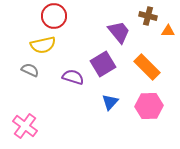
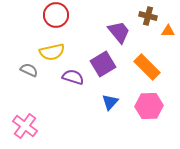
red circle: moved 2 px right, 1 px up
yellow semicircle: moved 9 px right, 7 px down
gray semicircle: moved 1 px left
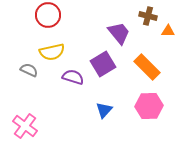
red circle: moved 8 px left
purple trapezoid: moved 1 px down
blue triangle: moved 6 px left, 8 px down
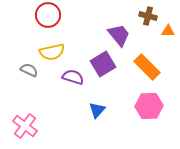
purple trapezoid: moved 2 px down
blue triangle: moved 7 px left
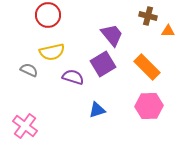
purple trapezoid: moved 7 px left
blue triangle: rotated 30 degrees clockwise
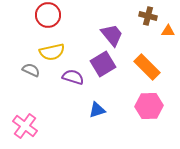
gray semicircle: moved 2 px right
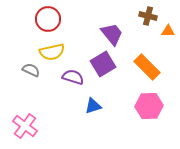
red circle: moved 4 px down
purple trapezoid: moved 1 px up
blue triangle: moved 4 px left, 4 px up
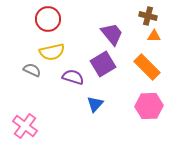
orange triangle: moved 14 px left, 5 px down
gray semicircle: moved 1 px right
blue triangle: moved 2 px right, 2 px up; rotated 30 degrees counterclockwise
